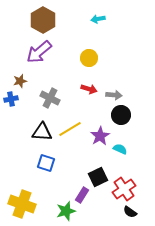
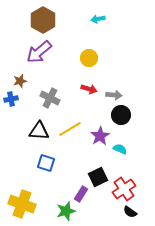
black triangle: moved 3 px left, 1 px up
purple rectangle: moved 1 px left, 1 px up
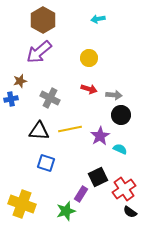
yellow line: rotated 20 degrees clockwise
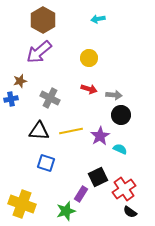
yellow line: moved 1 px right, 2 px down
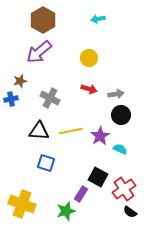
gray arrow: moved 2 px right, 1 px up; rotated 14 degrees counterclockwise
black square: rotated 36 degrees counterclockwise
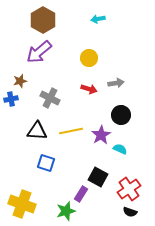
gray arrow: moved 11 px up
black triangle: moved 2 px left
purple star: moved 1 px right, 1 px up
red cross: moved 5 px right
black semicircle: rotated 16 degrees counterclockwise
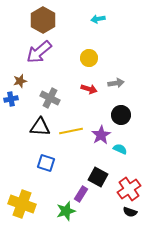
black triangle: moved 3 px right, 4 px up
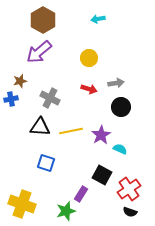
black circle: moved 8 px up
black square: moved 4 px right, 2 px up
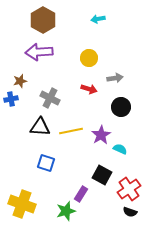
purple arrow: rotated 36 degrees clockwise
gray arrow: moved 1 px left, 5 px up
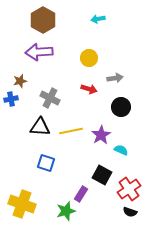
cyan semicircle: moved 1 px right, 1 px down
